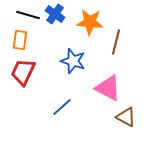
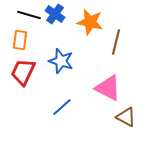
black line: moved 1 px right
orange star: rotated 8 degrees clockwise
blue star: moved 12 px left
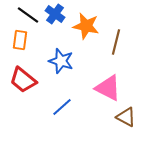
black line: moved 1 px left; rotated 20 degrees clockwise
orange star: moved 4 px left, 4 px down
red trapezoid: moved 8 px down; rotated 76 degrees counterclockwise
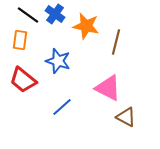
blue star: moved 3 px left
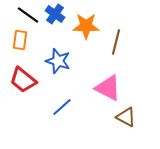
orange star: rotated 12 degrees counterclockwise
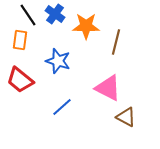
black line: rotated 20 degrees clockwise
red trapezoid: moved 3 px left
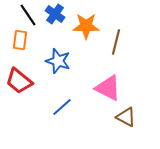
red trapezoid: moved 1 px left, 1 px down
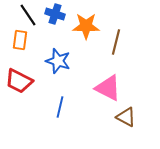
blue cross: rotated 18 degrees counterclockwise
red trapezoid: rotated 12 degrees counterclockwise
blue line: moved 2 px left; rotated 35 degrees counterclockwise
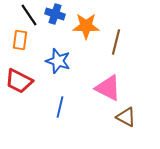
black line: moved 1 px right
